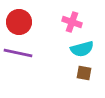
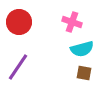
purple line: moved 14 px down; rotated 68 degrees counterclockwise
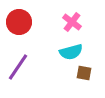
pink cross: rotated 18 degrees clockwise
cyan semicircle: moved 11 px left, 3 px down
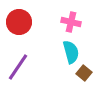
pink cross: moved 1 px left; rotated 24 degrees counterclockwise
cyan semicircle: rotated 90 degrees counterclockwise
brown square: rotated 28 degrees clockwise
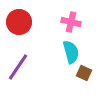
brown square: rotated 14 degrees counterclockwise
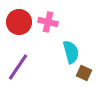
pink cross: moved 23 px left
